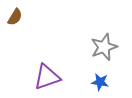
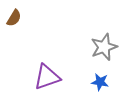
brown semicircle: moved 1 px left, 1 px down
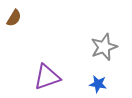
blue star: moved 2 px left, 2 px down
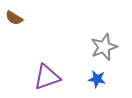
brown semicircle: rotated 90 degrees clockwise
blue star: moved 1 px left, 5 px up
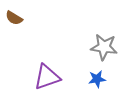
gray star: rotated 28 degrees clockwise
blue star: rotated 18 degrees counterclockwise
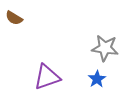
gray star: moved 1 px right, 1 px down
blue star: rotated 24 degrees counterclockwise
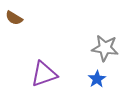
purple triangle: moved 3 px left, 3 px up
